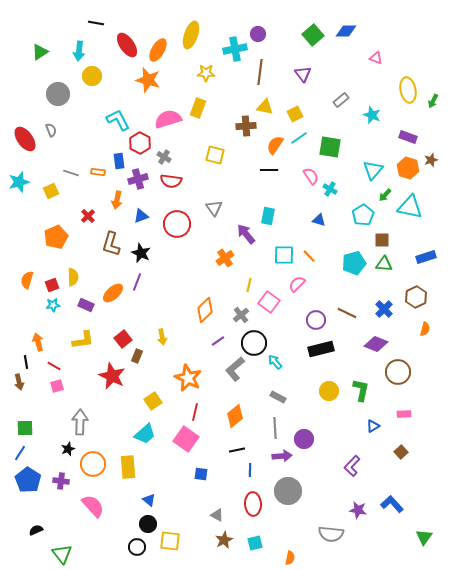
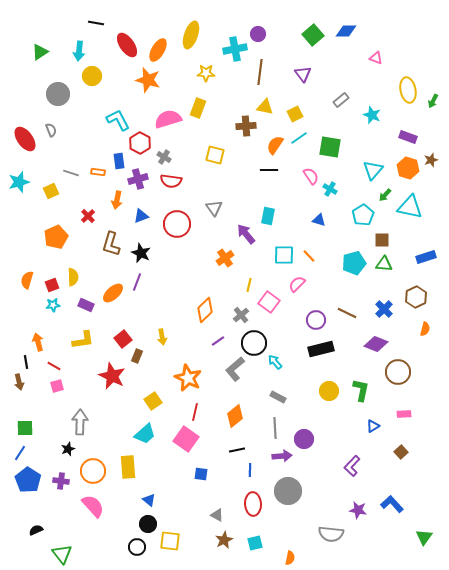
orange circle at (93, 464): moved 7 px down
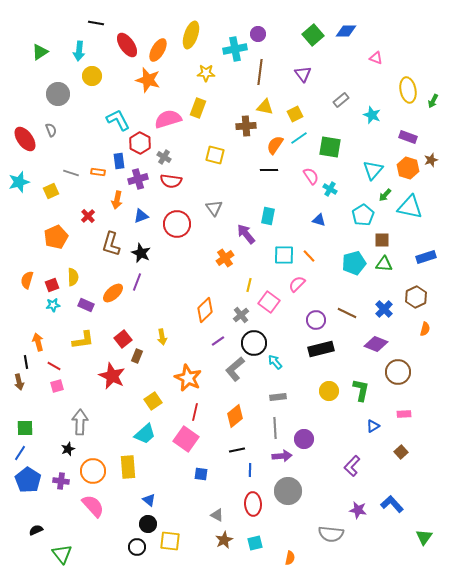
gray rectangle at (278, 397): rotated 35 degrees counterclockwise
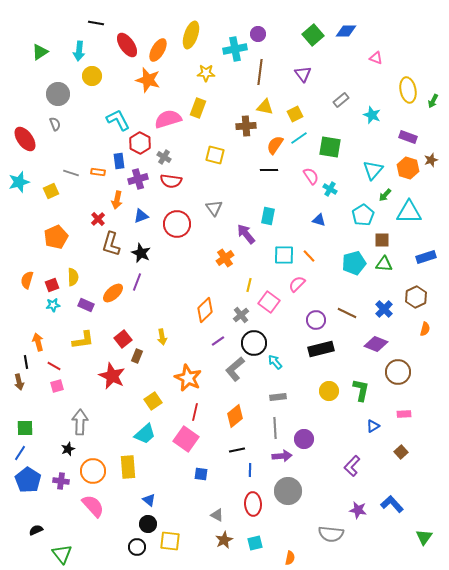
gray semicircle at (51, 130): moved 4 px right, 6 px up
cyan triangle at (410, 207): moved 1 px left, 5 px down; rotated 12 degrees counterclockwise
red cross at (88, 216): moved 10 px right, 3 px down
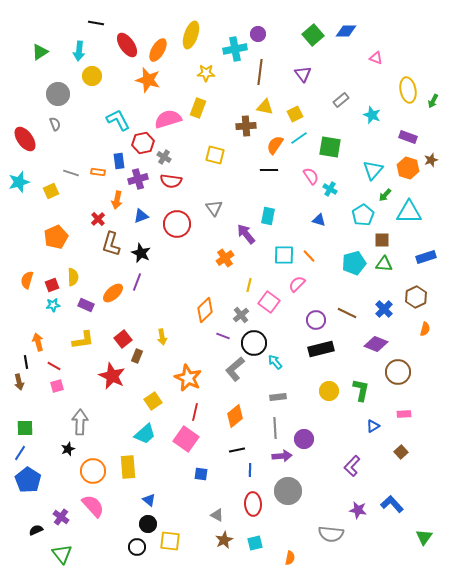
red hexagon at (140, 143): moved 3 px right; rotated 20 degrees clockwise
purple line at (218, 341): moved 5 px right, 5 px up; rotated 56 degrees clockwise
purple cross at (61, 481): moved 36 px down; rotated 28 degrees clockwise
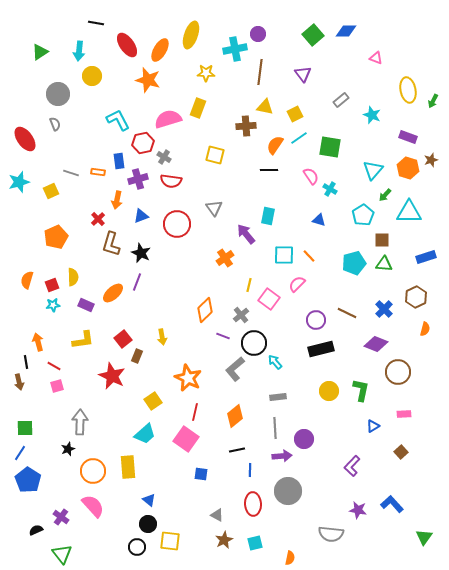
orange ellipse at (158, 50): moved 2 px right
pink square at (269, 302): moved 3 px up
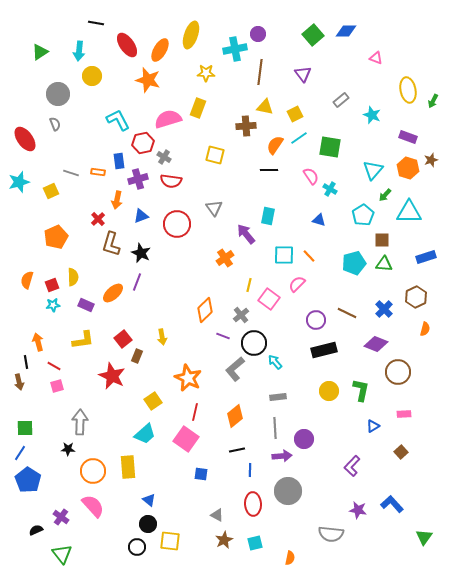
black rectangle at (321, 349): moved 3 px right, 1 px down
black star at (68, 449): rotated 24 degrees clockwise
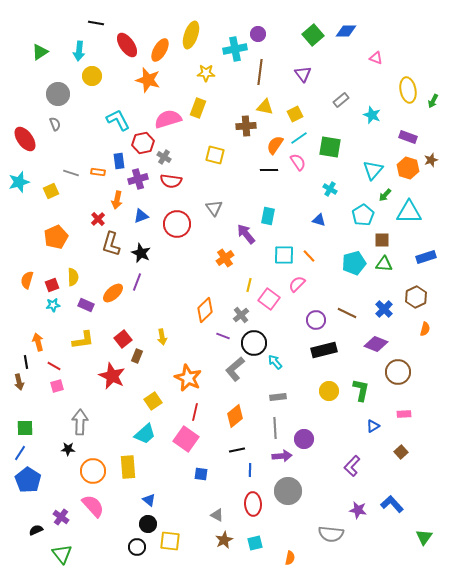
pink semicircle at (311, 176): moved 13 px left, 14 px up
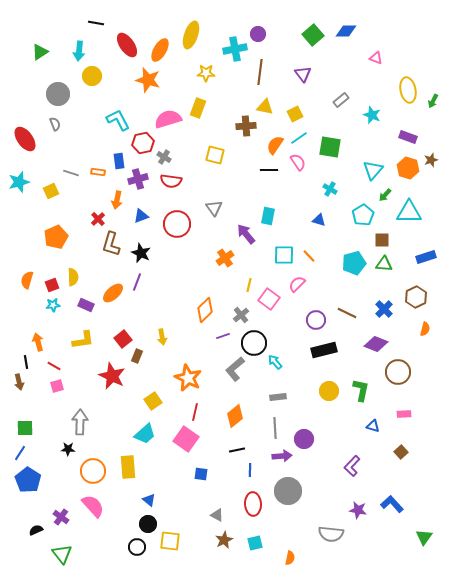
purple line at (223, 336): rotated 40 degrees counterclockwise
blue triangle at (373, 426): rotated 48 degrees clockwise
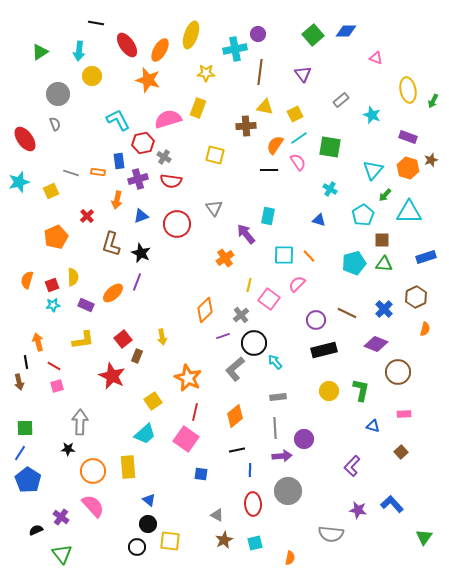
red cross at (98, 219): moved 11 px left, 3 px up
